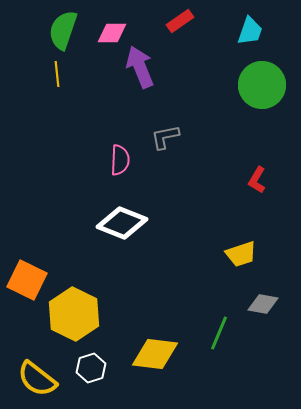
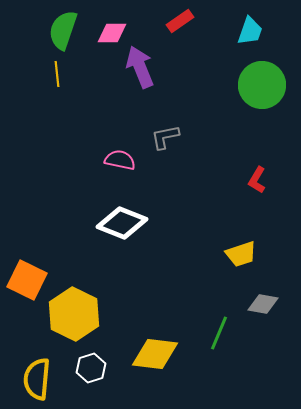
pink semicircle: rotated 80 degrees counterclockwise
yellow semicircle: rotated 57 degrees clockwise
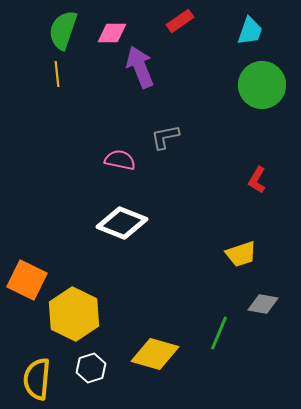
yellow diamond: rotated 9 degrees clockwise
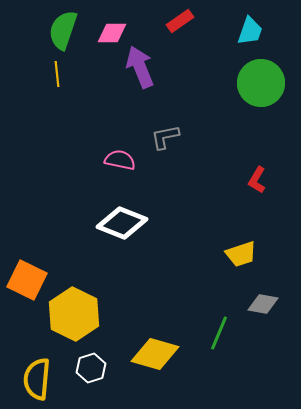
green circle: moved 1 px left, 2 px up
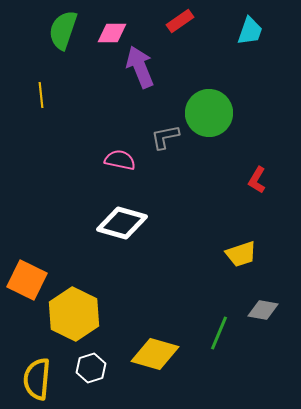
yellow line: moved 16 px left, 21 px down
green circle: moved 52 px left, 30 px down
white diamond: rotated 6 degrees counterclockwise
gray diamond: moved 6 px down
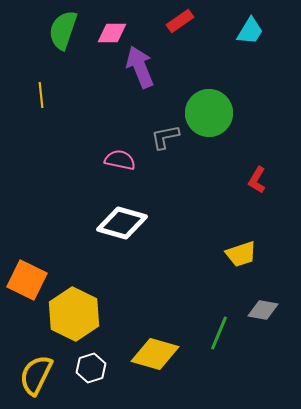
cyan trapezoid: rotated 12 degrees clockwise
yellow semicircle: moved 1 px left, 4 px up; rotated 21 degrees clockwise
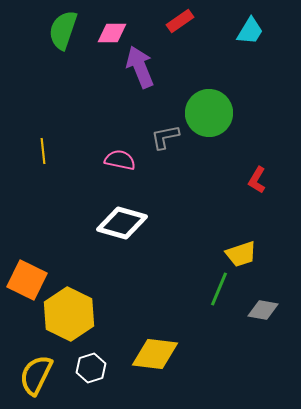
yellow line: moved 2 px right, 56 px down
yellow hexagon: moved 5 px left
green line: moved 44 px up
yellow diamond: rotated 9 degrees counterclockwise
